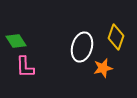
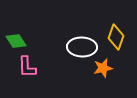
white ellipse: rotated 76 degrees clockwise
pink L-shape: moved 2 px right
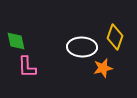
yellow diamond: moved 1 px left
green diamond: rotated 20 degrees clockwise
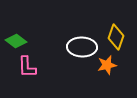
yellow diamond: moved 1 px right
green diamond: rotated 40 degrees counterclockwise
orange star: moved 4 px right, 3 px up
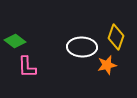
green diamond: moved 1 px left
